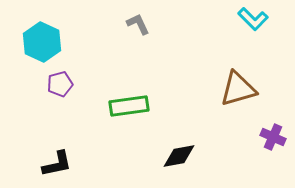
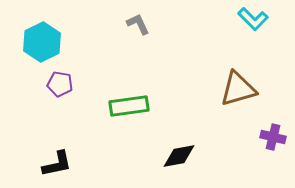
cyan hexagon: rotated 9 degrees clockwise
purple pentagon: rotated 25 degrees clockwise
purple cross: rotated 10 degrees counterclockwise
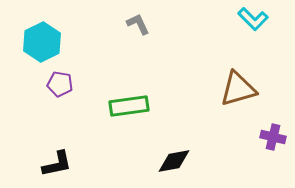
black diamond: moved 5 px left, 5 px down
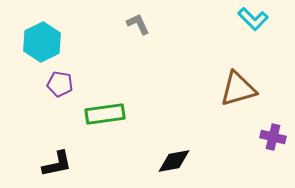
green rectangle: moved 24 px left, 8 px down
